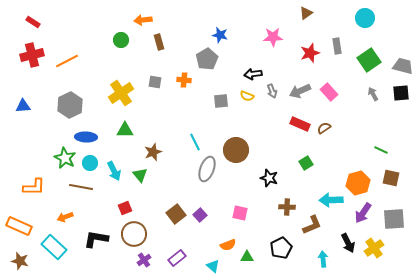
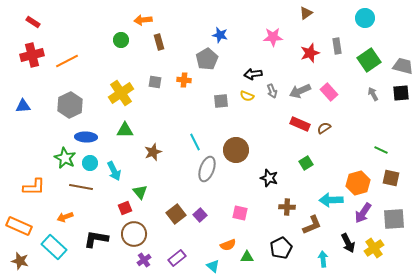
green triangle at (140, 175): moved 17 px down
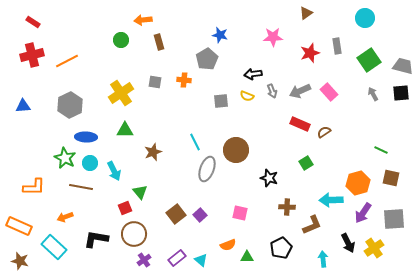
brown semicircle at (324, 128): moved 4 px down
cyan triangle at (213, 266): moved 12 px left, 6 px up
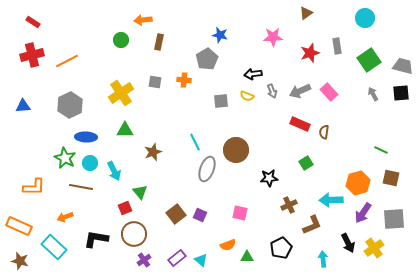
brown rectangle at (159, 42): rotated 28 degrees clockwise
brown semicircle at (324, 132): rotated 48 degrees counterclockwise
black star at (269, 178): rotated 24 degrees counterclockwise
brown cross at (287, 207): moved 2 px right, 2 px up; rotated 28 degrees counterclockwise
purple square at (200, 215): rotated 24 degrees counterclockwise
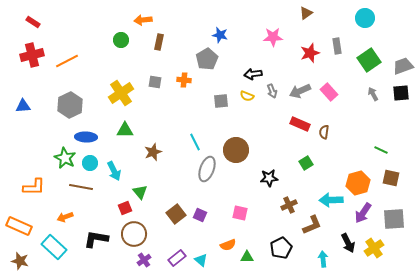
gray trapezoid at (403, 66): rotated 35 degrees counterclockwise
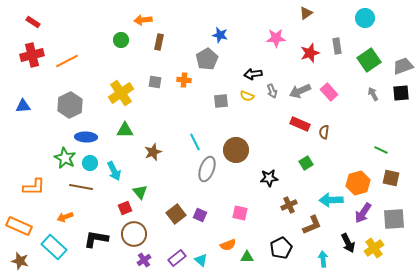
pink star at (273, 37): moved 3 px right, 1 px down
